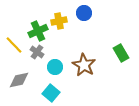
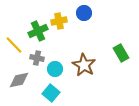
gray cross: moved 6 px down; rotated 24 degrees counterclockwise
cyan circle: moved 2 px down
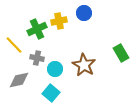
green cross: moved 1 px left, 2 px up
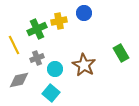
yellow line: rotated 18 degrees clockwise
gray cross: rotated 32 degrees counterclockwise
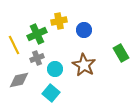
blue circle: moved 17 px down
green cross: moved 5 px down
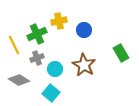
gray diamond: rotated 45 degrees clockwise
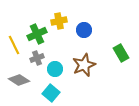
brown star: rotated 20 degrees clockwise
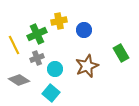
brown star: moved 3 px right, 1 px down
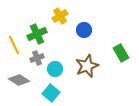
yellow cross: moved 1 px right, 5 px up; rotated 21 degrees counterclockwise
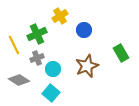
cyan circle: moved 2 px left
